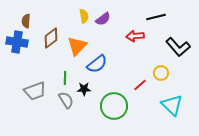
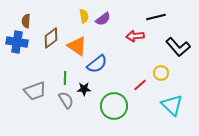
orange triangle: rotated 40 degrees counterclockwise
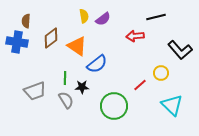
black L-shape: moved 2 px right, 3 px down
black star: moved 2 px left, 2 px up
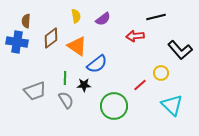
yellow semicircle: moved 8 px left
black star: moved 2 px right, 2 px up
